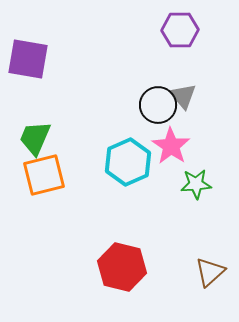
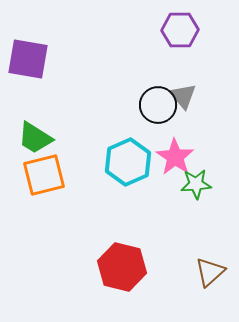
green trapezoid: rotated 81 degrees counterclockwise
pink star: moved 4 px right, 11 px down
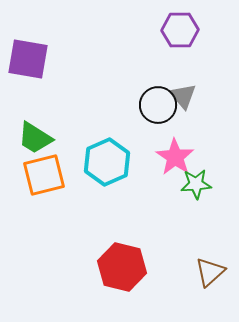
cyan hexagon: moved 21 px left
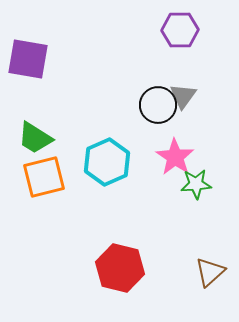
gray triangle: rotated 16 degrees clockwise
orange square: moved 2 px down
red hexagon: moved 2 px left, 1 px down
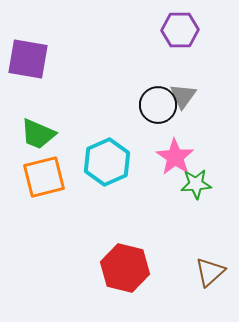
green trapezoid: moved 3 px right, 4 px up; rotated 9 degrees counterclockwise
red hexagon: moved 5 px right
